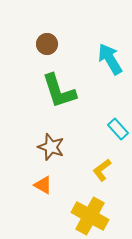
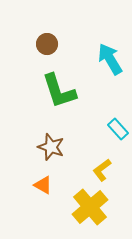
yellow cross: moved 9 px up; rotated 21 degrees clockwise
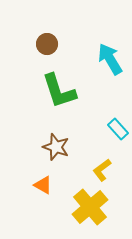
brown star: moved 5 px right
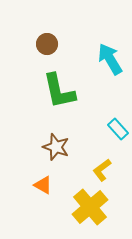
green L-shape: rotated 6 degrees clockwise
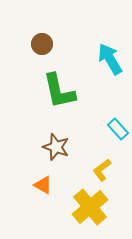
brown circle: moved 5 px left
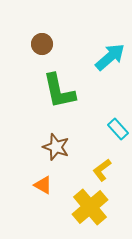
cyan arrow: moved 2 px up; rotated 80 degrees clockwise
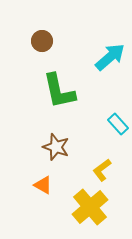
brown circle: moved 3 px up
cyan rectangle: moved 5 px up
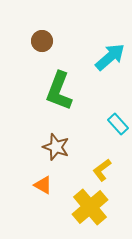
green L-shape: rotated 33 degrees clockwise
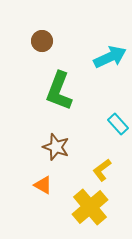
cyan arrow: rotated 16 degrees clockwise
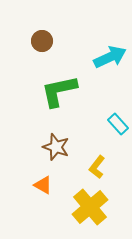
green L-shape: rotated 57 degrees clockwise
yellow L-shape: moved 5 px left, 3 px up; rotated 15 degrees counterclockwise
